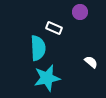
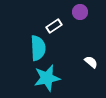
white rectangle: moved 2 px up; rotated 56 degrees counterclockwise
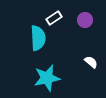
purple circle: moved 5 px right, 8 px down
white rectangle: moved 8 px up
cyan semicircle: moved 10 px up
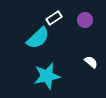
cyan semicircle: rotated 50 degrees clockwise
cyan star: moved 2 px up
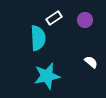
cyan semicircle: rotated 50 degrees counterclockwise
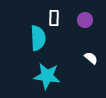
white rectangle: rotated 56 degrees counterclockwise
white semicircle: moved 4 px up
cyan star: rotated 20 degrees clockwise
